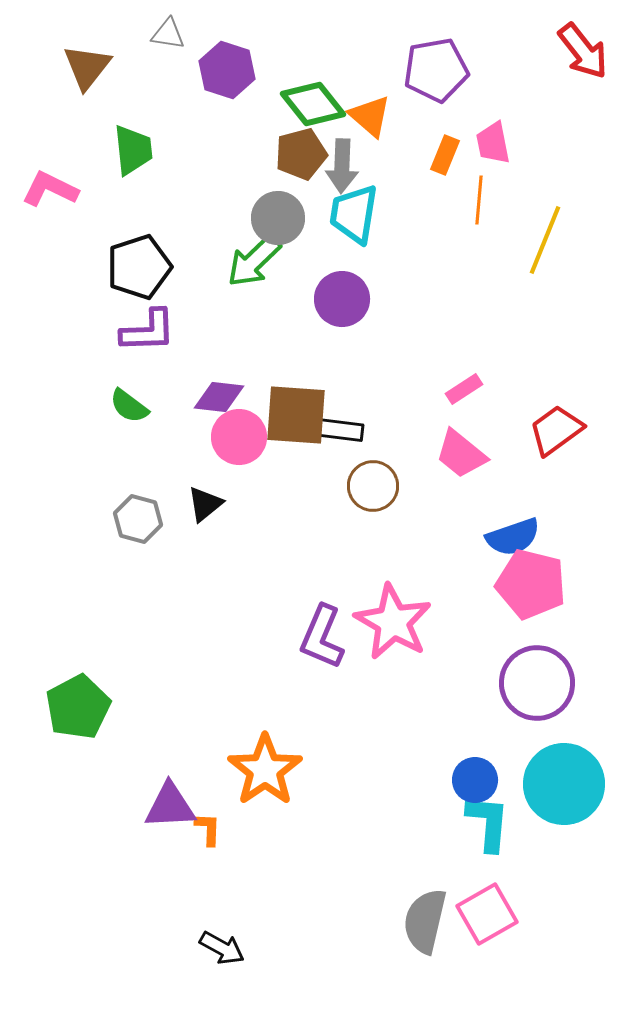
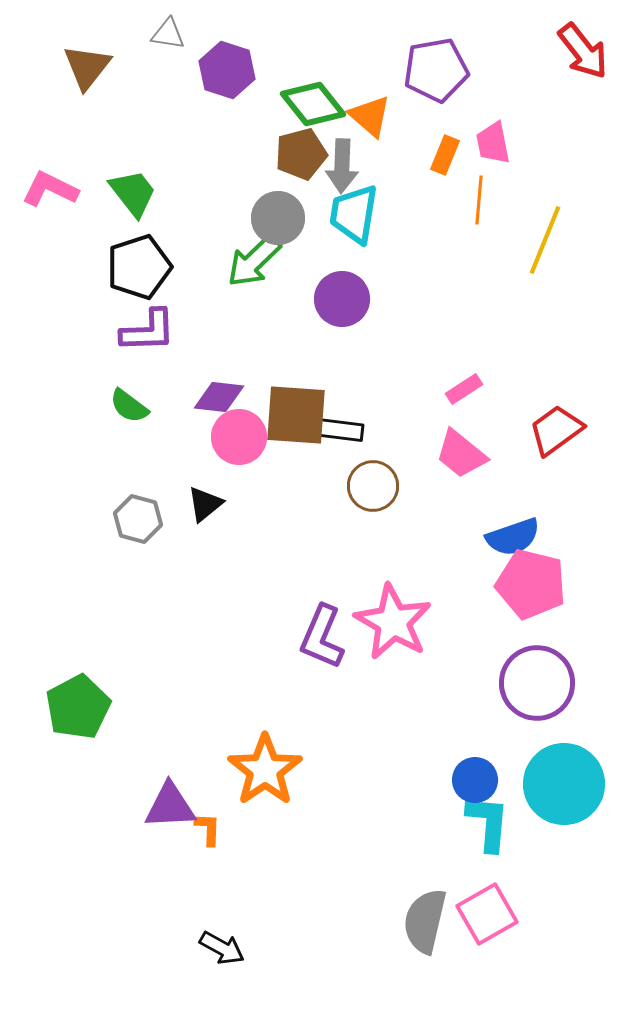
green trapezoid at (133, 150): moved 43 px down; rotated 32 degrees counterclockwise
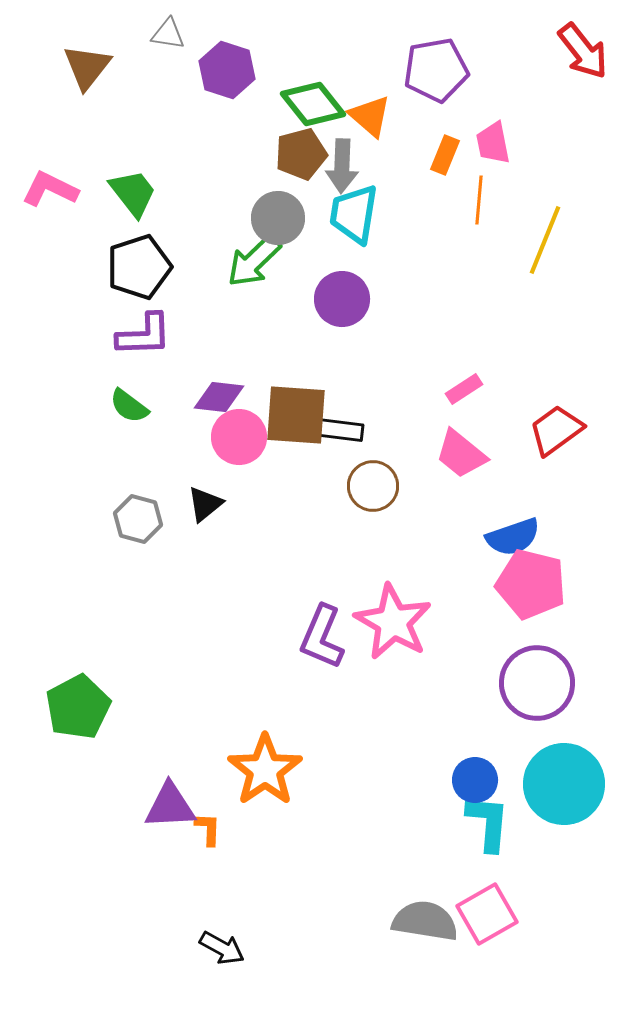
purple L-shape at (148, 331): moved 4 px left, 4 px down
gray semicircle at (425, 921): rotated 86 degrees clockwise
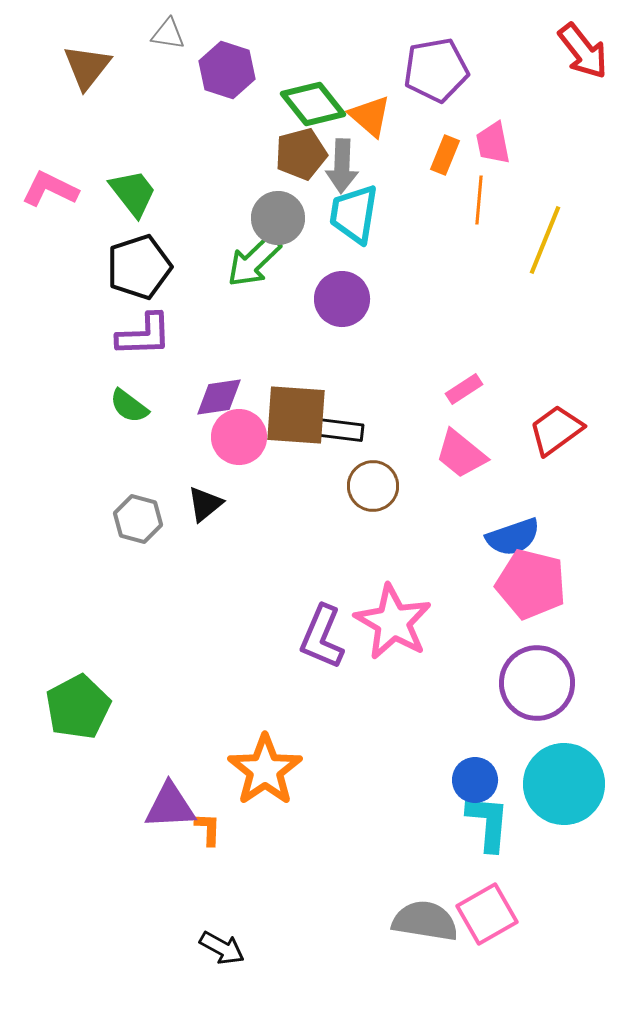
purple diamond at (219, 397): rotated 15 degrees counterclockwise
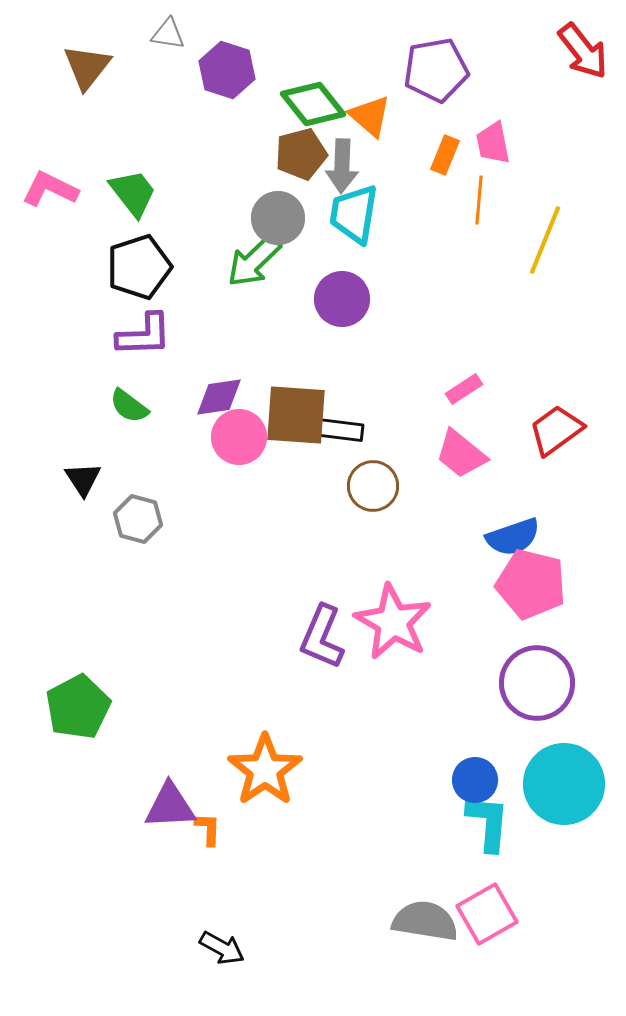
black triangle at (205, 504): moved 122 px left, 25 px up; rotated 24 degrees counterclockwise
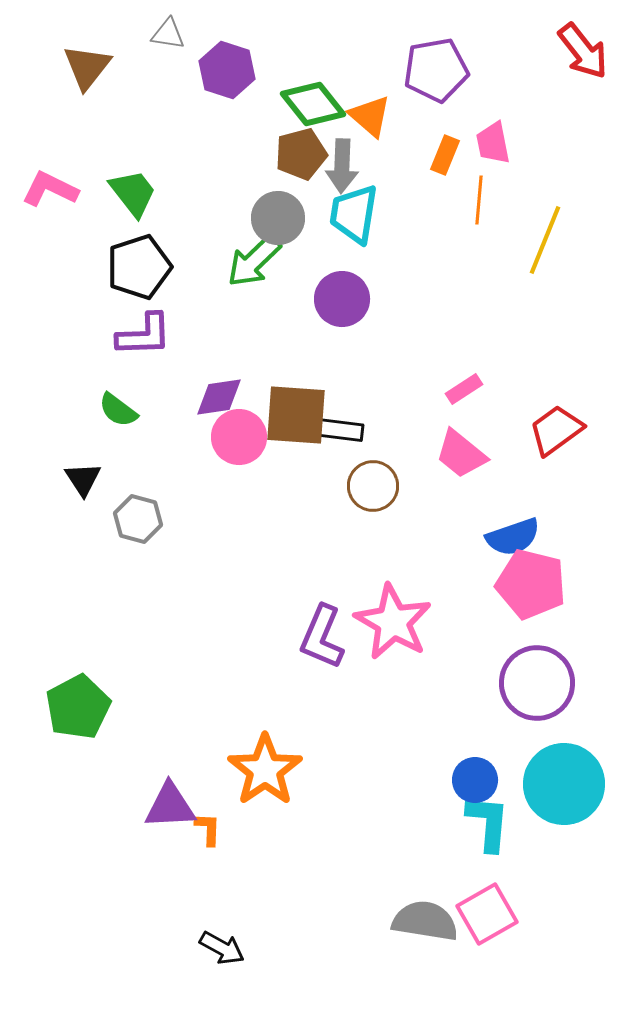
green semicircle at (129, 406): moved 11 px left, 4 px down
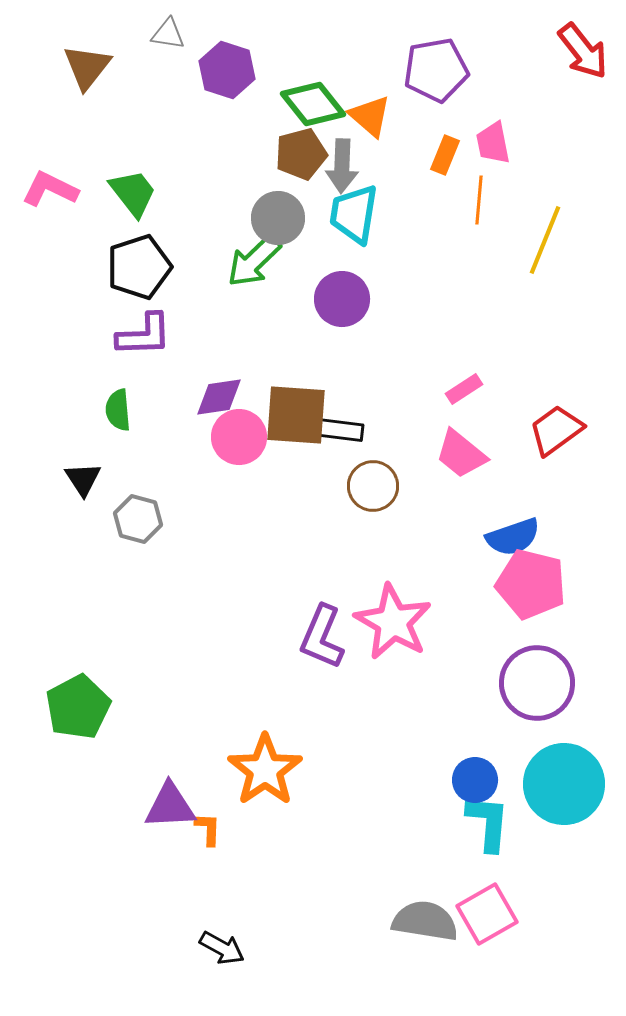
green semicircle at (118, 410): rotated 48 degrees clockwise
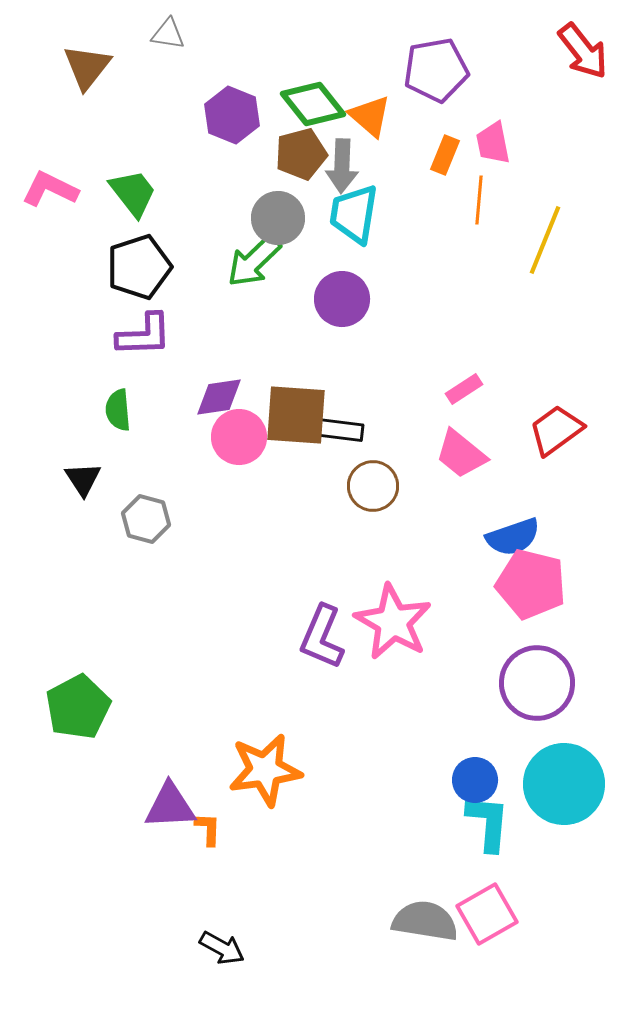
purple hexagon at (227, 70): moved 5 px right, 45 px down; rotated 4 degrees clockwise
gray hexagon at (138, 519): moved 8 px right
orange star at (265, 770): rotated 26 degrees clockwise
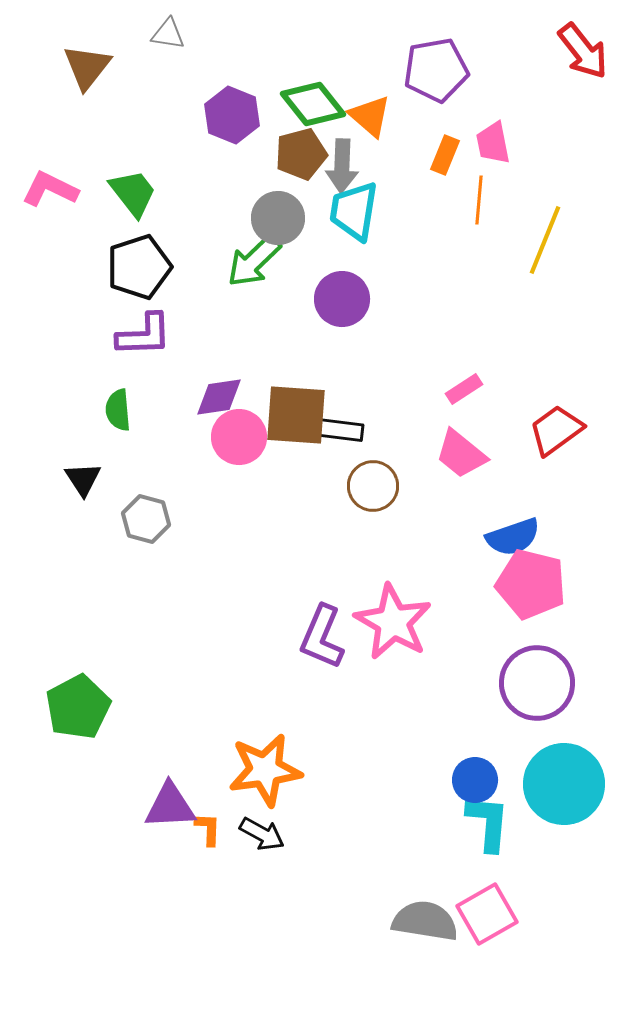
cyan trapezoid at (354, 214): moved 3 px up
black arrow at (222, 948): moved 40 px right, 114 px up
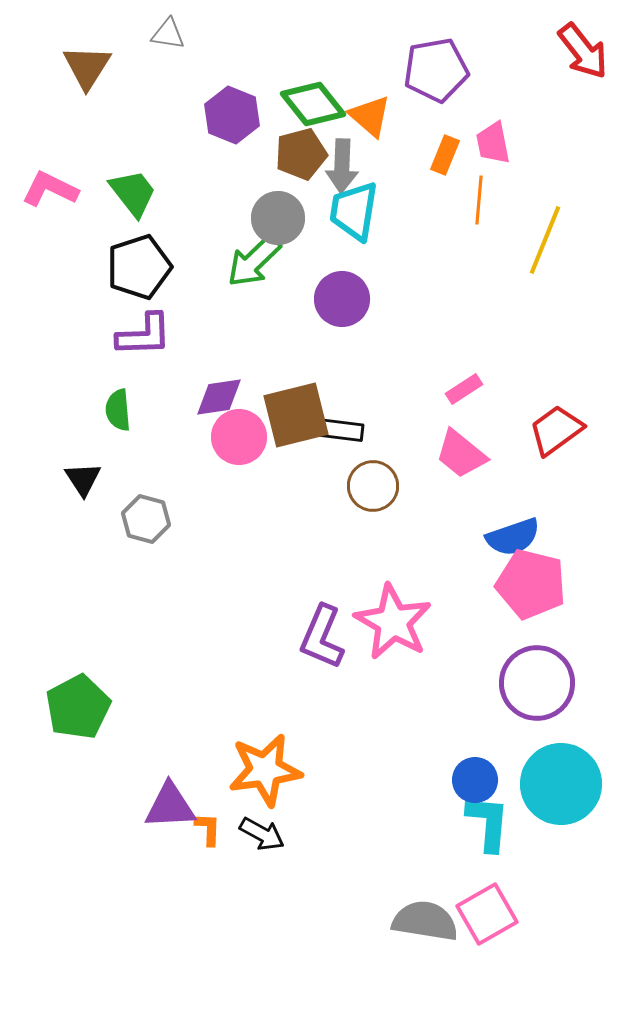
brown triangle at (87, 67): rotated 6 degrees counterclockwise
brown square at (296, 415): rotated 18 degrees counterclockwise
cyan circle at (564, 784): moved 3 px left
